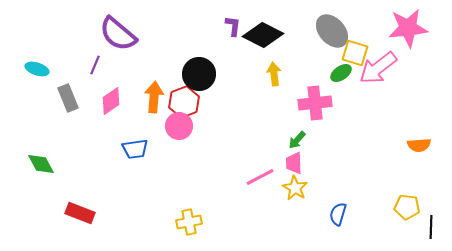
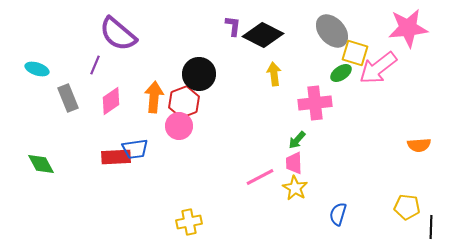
red rectangle: moved 36 px right, 56 px up; rotated 24 degrees counterclockwise
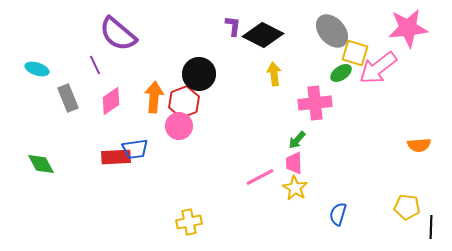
purple line: rotated 48 degrees counterclockwise
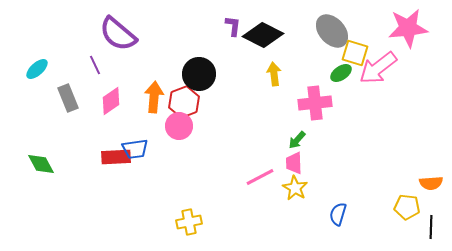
cyan ellipse: rotated 60 degrees counterclockwise
orange semicircle: moved 12 px right, 38 px down
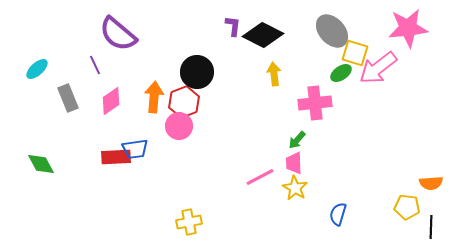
black circle: moved 2 px left, 2 px up
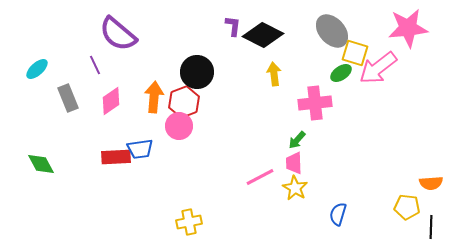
blue trapezoid: moved 5 px right
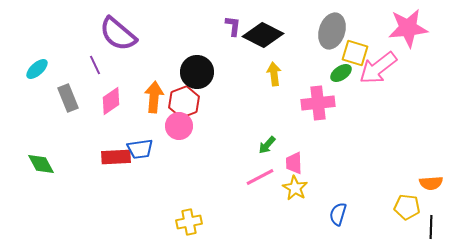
gray ellipse: rotated 60 degrees clockwise
pink cross: moved 3 px right
green arrow: moved 30 px left, 5 px down
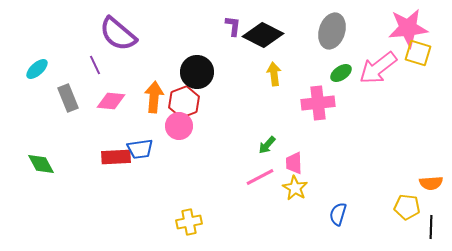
yellow square: moved 63 px right
pink diamond: rotated 40 degrees clockwise
